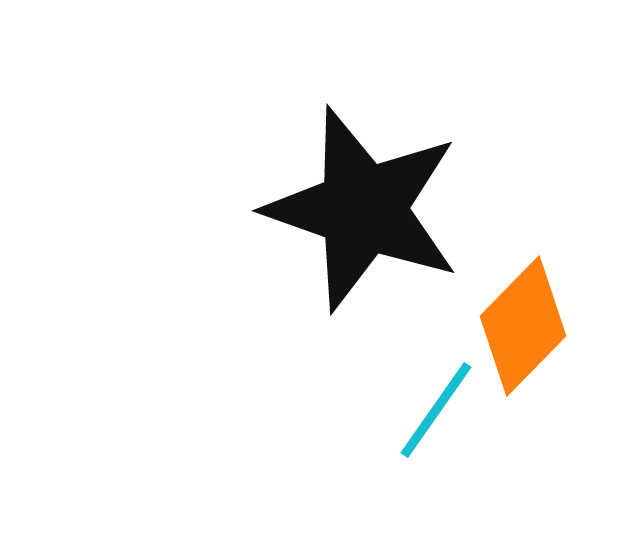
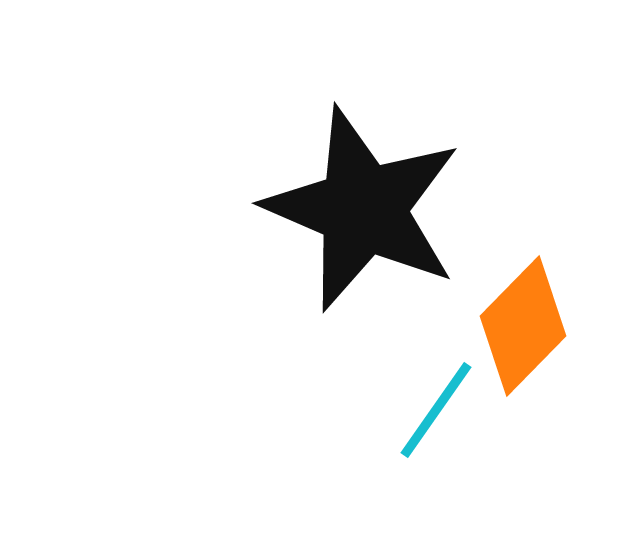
black star: rotated 4 degrees clockwise
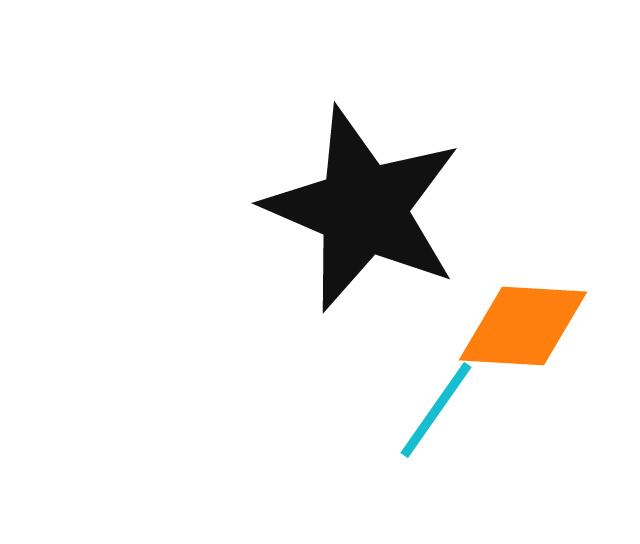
orange diamond: rotated 49 degrees clockwise
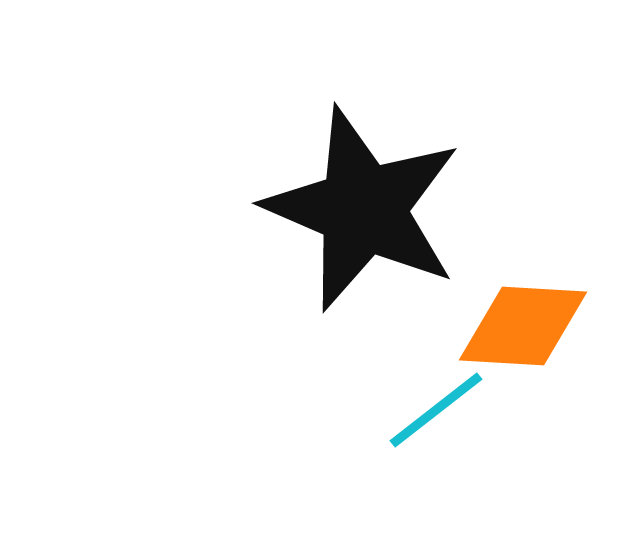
cyan line: rotated 17 degrees clockwise
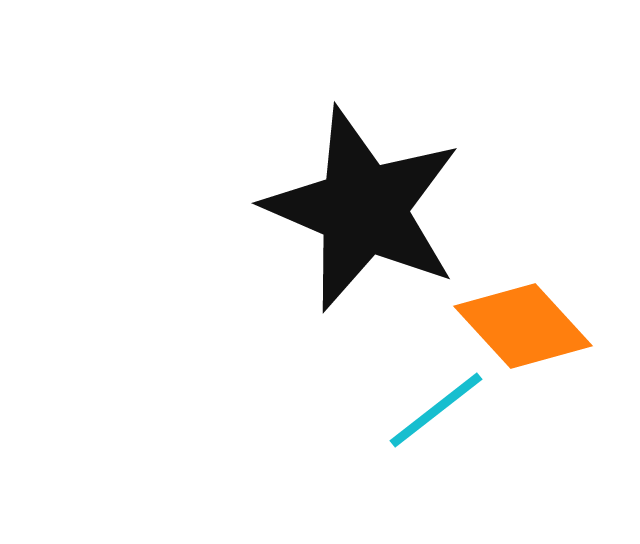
orange diamond: rotated 44 degrees clockwise
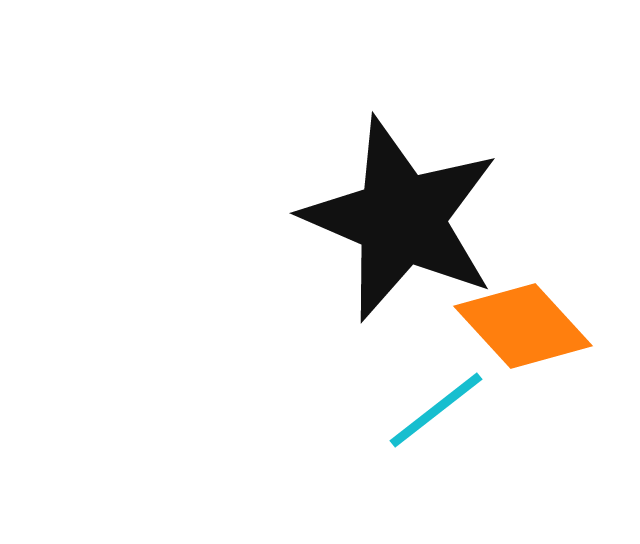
black star: moved 38 px right, 10 px down
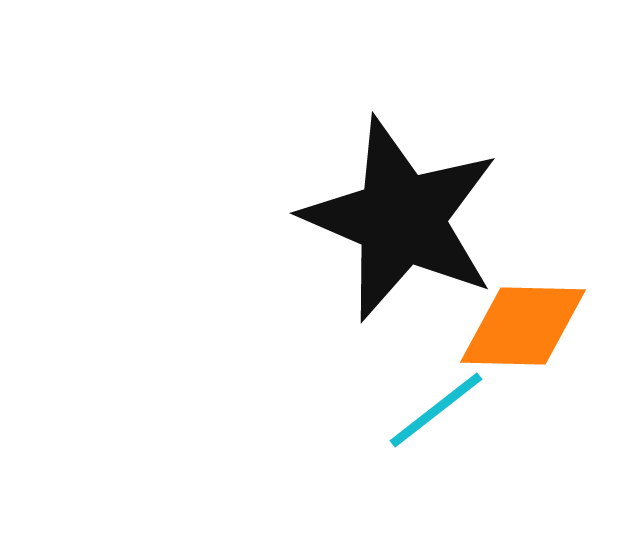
orange diamond: rotated 46 degrees counterclockwise
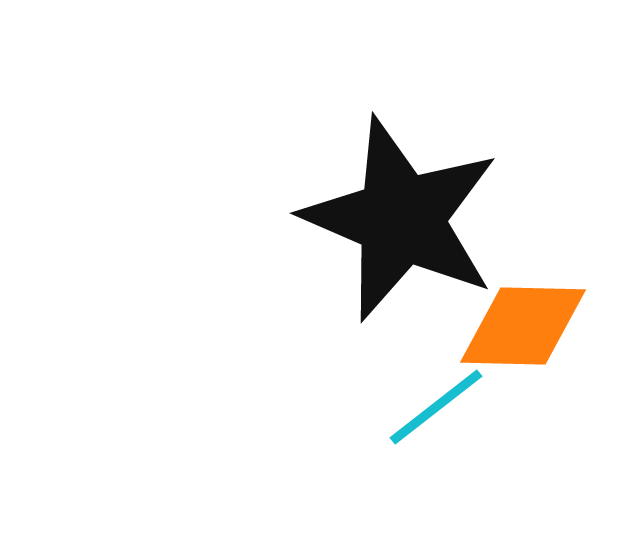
cyan line: moved 3 px up
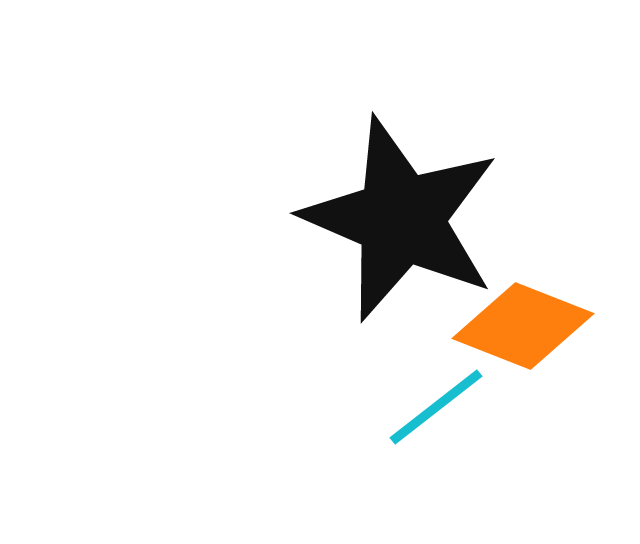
orange diamond: rotated 20 degrees clockwise
